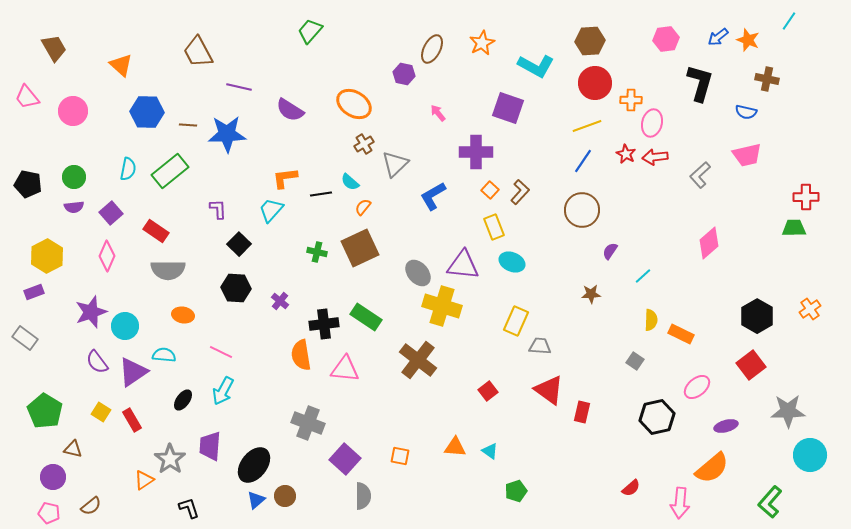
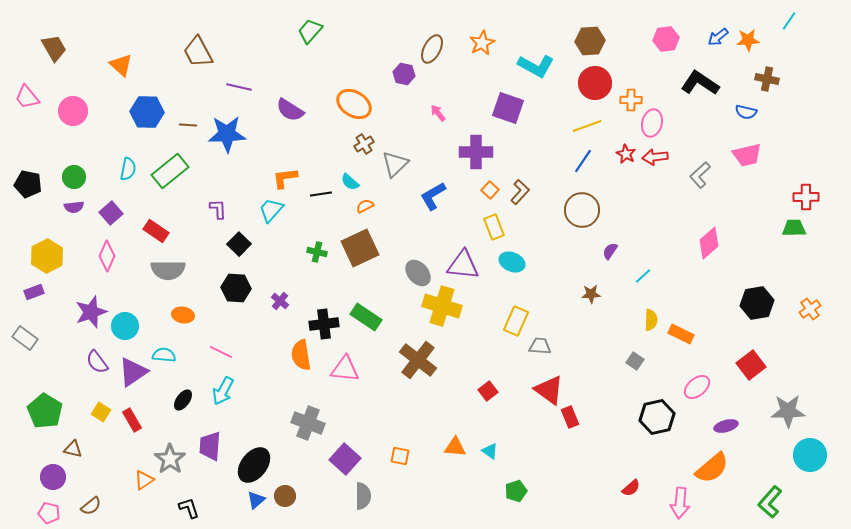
orange star at (748, 40): rotated 25 degrees counterclockwise
black L-shape at (700, 83): rotated 72 degrees counterclockwise
orange semicircle at (363, 207): moved 2 px right, 1 px up; rotated 24 degrees clockwise
black hexagon at (757, 316): moved 13 px up; rotated 20 degrees clockwise
red rectangle at (582, 412): moved 12 px left, 5 px down; rotated 35 degrees counterclockwise
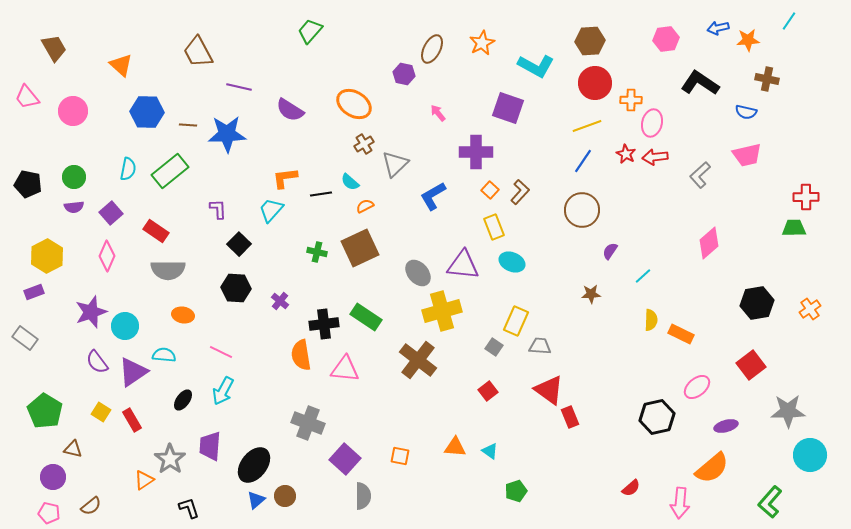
blue arrow at (718, 37): moved 9 px up; rotated 25 degrees clockwise
yellow cross at (442, 306): moved 5 px down; rotated 33 degrees counterclockwise
gray square at (635, 361): moved 141 px left, 14 px up
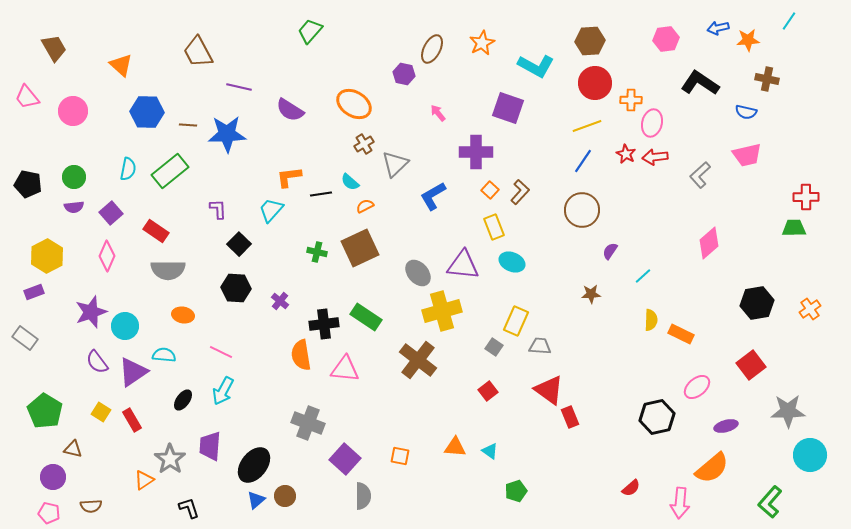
orange L-shape at (285, 178): moved 4 px right, 1 px up
brown semicircle at (91, 506): rotated 35 degrees clockwise
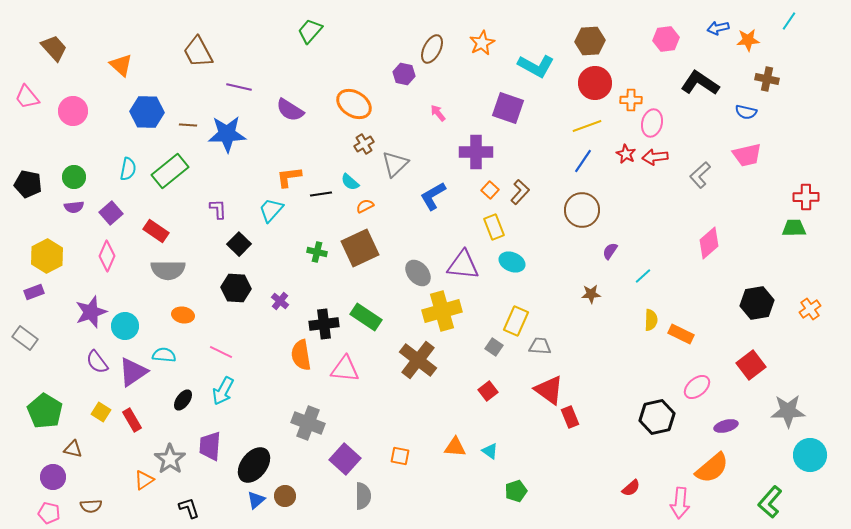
brown trapezoid at (54, 48): rotated 12 degrees counterclockwise
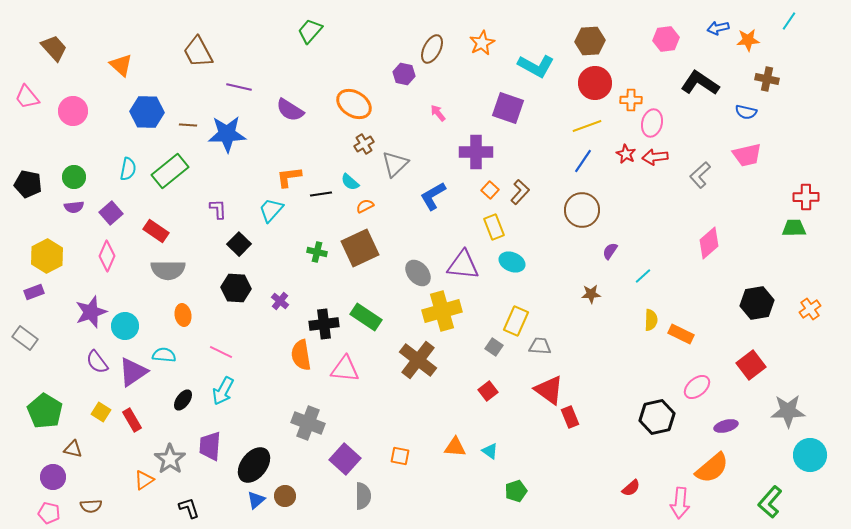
orange ellipse at (183, 315): rotated 70 degrees clockwise
